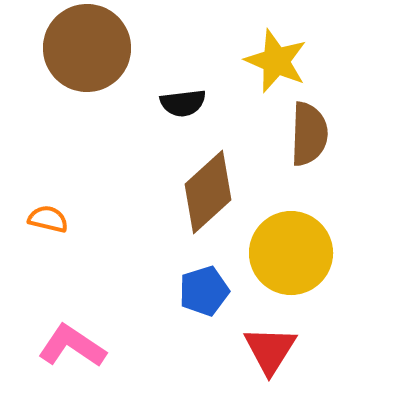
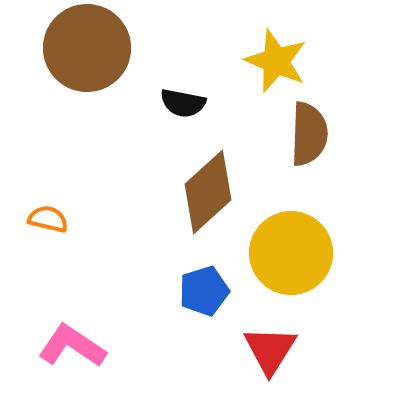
black semicircle: rotated 18 degrees clockwise
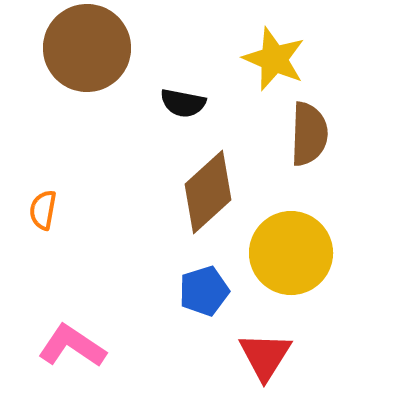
yellow star: moved 2 px left, 2 px up
orange semicircle: moved 5 px left, 9 px up; rotated 93 degrees counterclockwise
red triangle: moved 5 px left, 6 px down
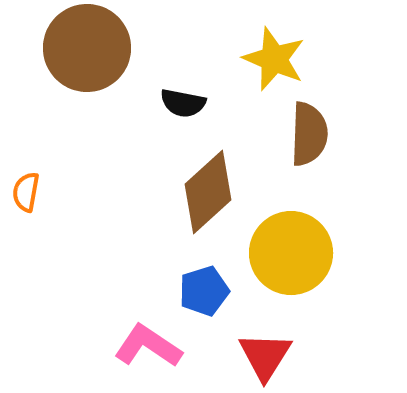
orange semicircle: moved 17 px left, 18 px up
pink L-shape: moved 76 px right
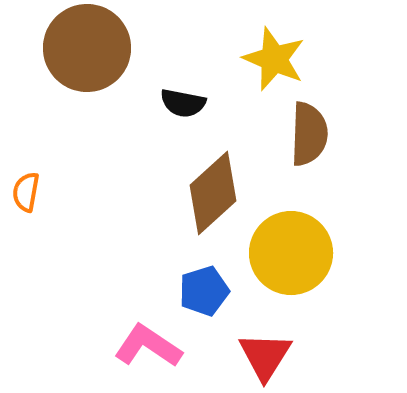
brown diamond: moved 5 px right, 1 px down
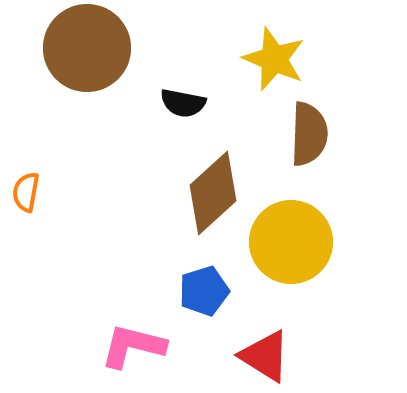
yellow circle: moved 11 px up
pink L-shape: moved 15 px left; rotated 20 degrees counterclockwise
red triangle: rotated 30 degrees counterclockwise
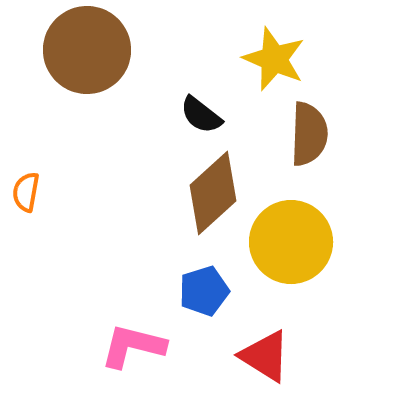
brown circle: moved 2 px down
black semicircle: moved 18 px right, 12 px down; rotated 27 degrees clockwise
